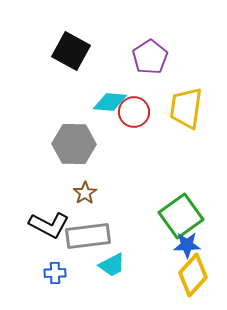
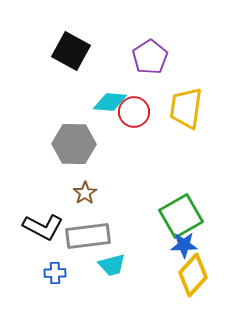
green square: rotated 6 degrees clockwise
black L-shape: moved 6 px left, 2 px down
blue star: moved 3 px left
cyan trapezoid: rotated 12 degrees clockwise
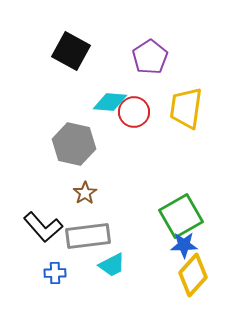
gray hexagon: rotated 12 degrees clockwise
black L-shape: rotated 21 degrees clockwise
cyan trapezoid: rotated 12 degrees counterclockwise
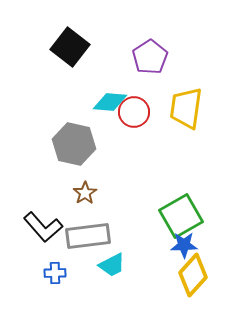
black square: moved 1 px left, 4 px up; rotated 9 degrees clockwise
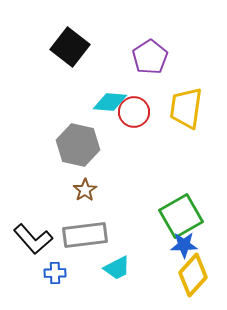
gray hexagon: moved 4 px right, 1 px down
brown star: moved 3 px up
black L-shape: moved 10 px left, 12 px down
gray rectangle: moved 3 px left, 1 px up
cyan trapezoid: moved 5 px right, 3 px down
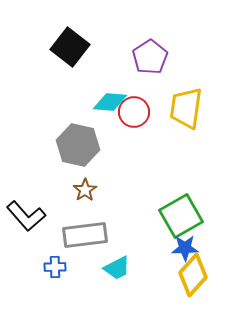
black L-shape: moved 7 px left, 23 px up
blue star: moved 1 px right, 3 px down
blue cross: moved 6 px up
